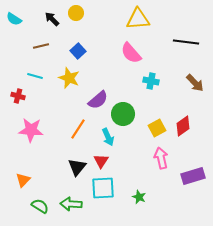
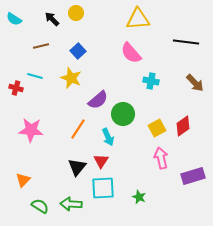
yellow star: moved 2 px right
red cross: moved 2 px left, 8 px up
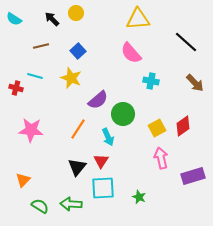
black line: rotated 35 degrees clockwise
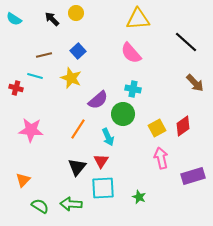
brown line: moved 3 px right, 9 px down
cyan cross: moved 18 px left, 8 px down
